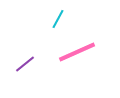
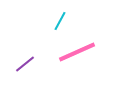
cyan line: moved 2 px right, 2 px down
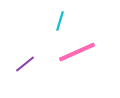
cyan line: rotated 12 degrees counterclockwise
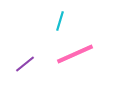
pink line: moved 2 px left, 2 px down
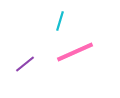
pink line: moved 2 px up
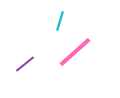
pink line: rotated 18 degrees counterclockwise
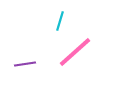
purple line: rotated 30 degrees clockwise
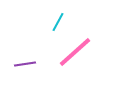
cyan line: moved 2 px left, 1 px down; rotated 12 degrees clockwise
